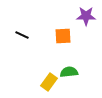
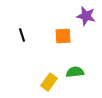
purple star: rotated 12 degrees clockwise
black line: rotated 48 degrees clockwise
green semicircle: moved 6 px right
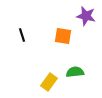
orange square: rotated 12 degrees clockwise
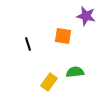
black line: moved 6 px right, 9 px down
